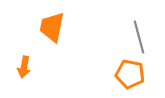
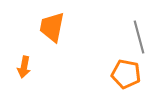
orange pentagon: moved 4 px left
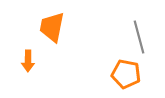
orange arrow: moved 4 px right, 6 px up; rotated 10 degrees counterclockwise
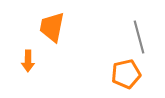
orange pentagon: rotated 24 degrees counterclockwise
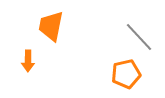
orange trapezoid: moved 1 px left, 1 px up
gray line: rotated 28 degrees counterclockwise
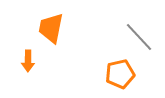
orange trapezoid: moved 2 px down
orange pentagon: moved 6 px left
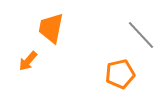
gray line: moved 2 px right, 2 px up
orange arrow: rotated 40 degrees clockwise
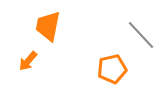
orange trapezoid: moved 3 px left, 2 px up
orange pentagon: moved 8 px left, 5 px up
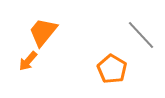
orange trapezoid: moved 5 px left, 6 px down; rotated 28 degrees clockwise
orange pentagon: rotated 28 degrees counterclockwise
